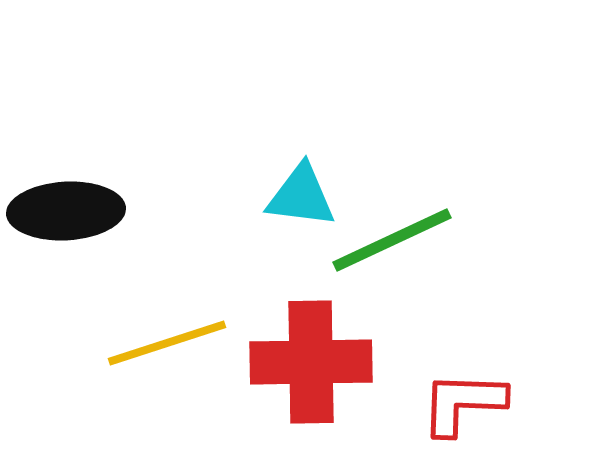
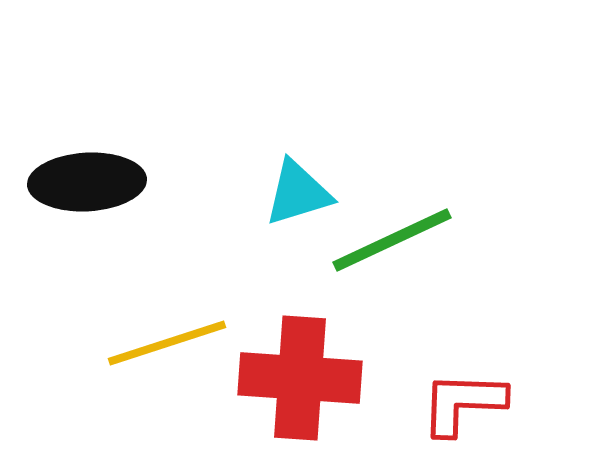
cyan triangle: moved 3 px left, 3 px up; rotated 24 degrees counterclockwise
black ellipse: moved 21 px right, 29 px up
red cross: moved 11 px left, 16 px down; rotated 5 degrees clockwise
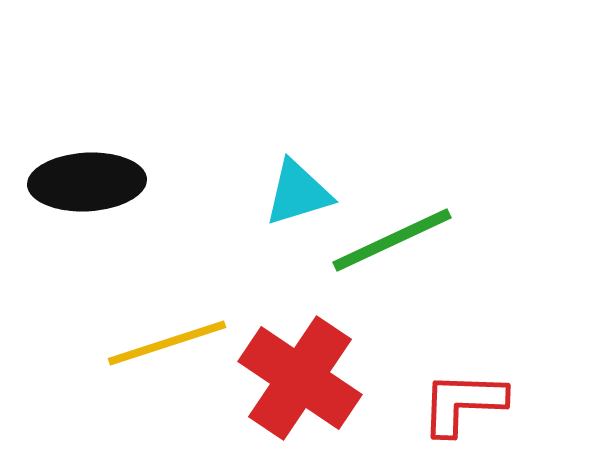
red cross: rotated 30 degrees clockwise
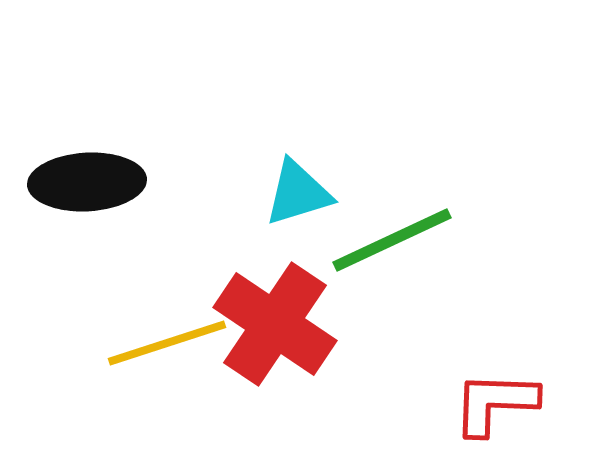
red cross: moved 25 px left, 54 px up
red L-shape: moved 32 px right
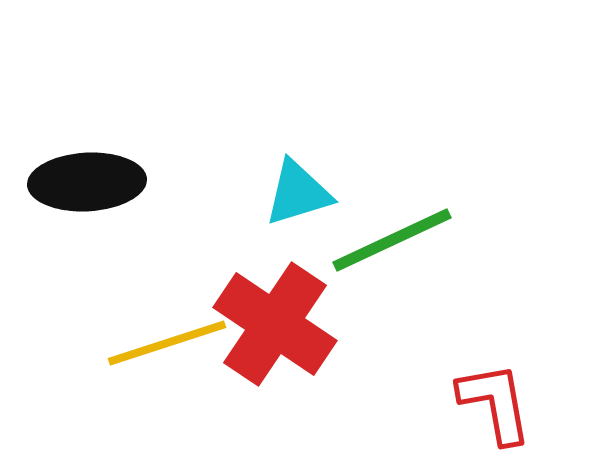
red L-shape: rotated 78 degrees clockwise
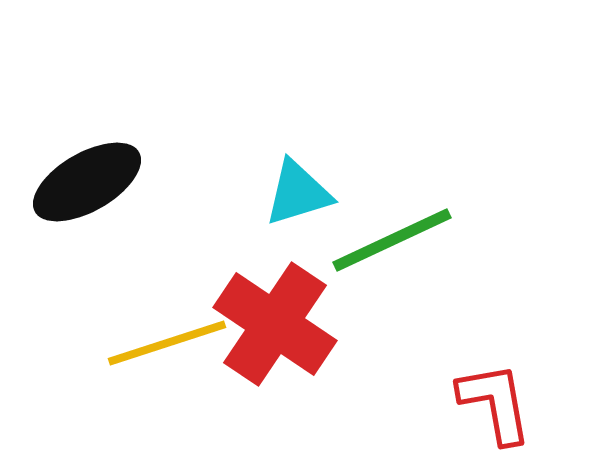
black ellipse: rotated 27 degrees counterclockwise
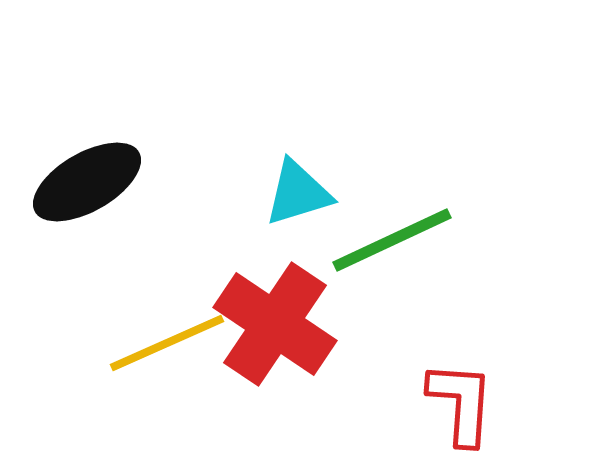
yellow line: rotated 6 degrees counterclockwise
red L-shape: moved 34 px left; rotated 14 degrees clockwise
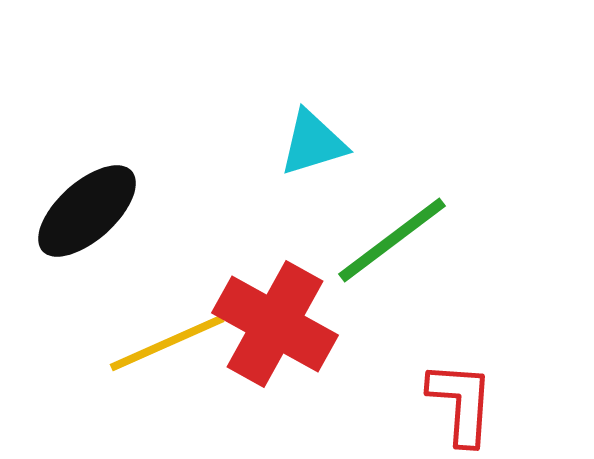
black ellipse: moved 29 px down; rotated 12 degrees counterclockwise
cyan triangle: moved 15 px right, 50 px up
green line: rotated 12 degrees counterclockwise
red cross: rotated 5 degrees counterclockwise
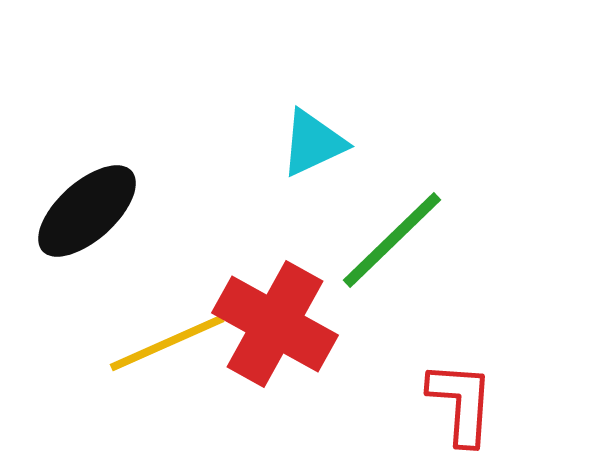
cyan triangle: rotated 8 degrees counterclockwise
green line: rotated 7 degrees counterclockwise
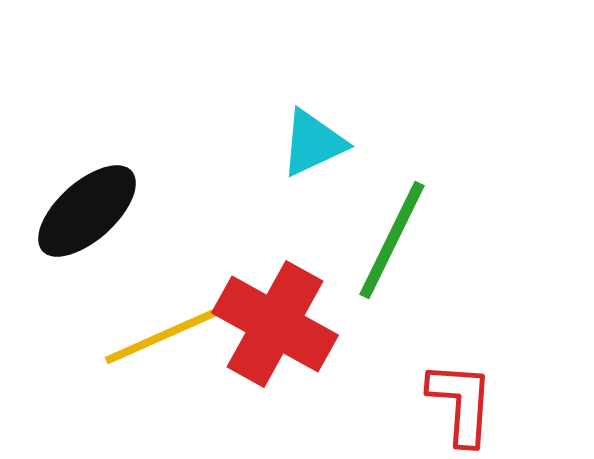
green line: rotated 20 degrees counterclockwise
yellow line: moved 5 px left, 7 px up
